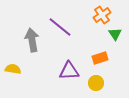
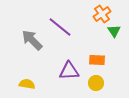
orange cross: moved 1 px up
green triangle: moved 1 px left, 3 px up
gray arrow: rotated 35 degrees counterclockwise
orange rectangle: moved 3 px left, 2 px down; rotated 21 degrees clockwise
yellow semicircle: moved 14 px right, 15 px down
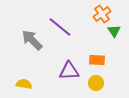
yellow semicircle: moved 3 px left
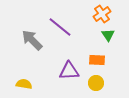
green triangle: moved 6 px left, 4 px down
